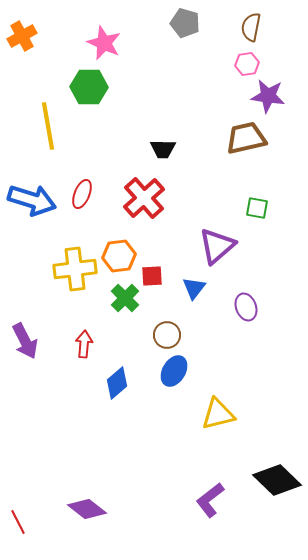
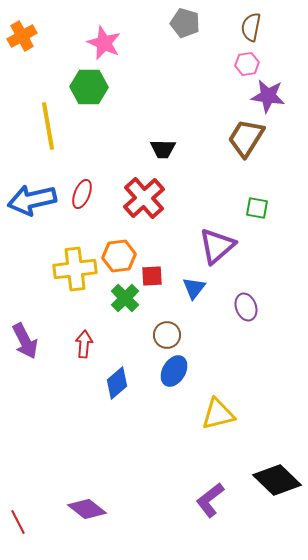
brown trapezoid: rotated 45 degrees counterclockwise
blue arrow: rotated 150 degrees clockwise
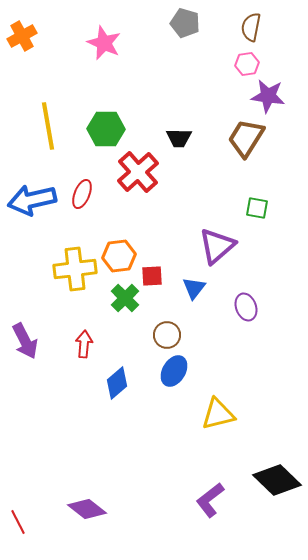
green hexagon: moved 17 px right, 42 px down
black trapezoid: moved 16 px right, 11 px up
red cross: moved 6 px left, 26 px up
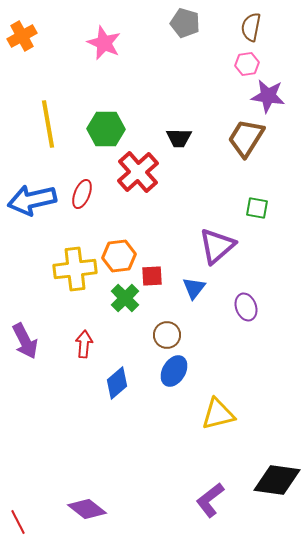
yellow line: moved 2 px up
black diamond: rotated 36 degrees counterclockwise
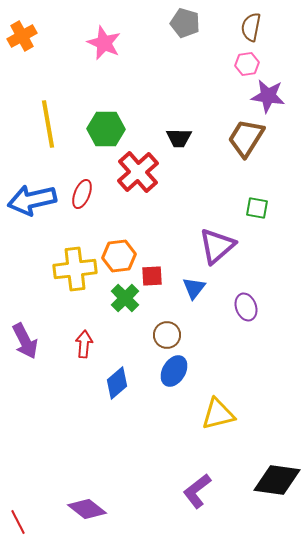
purple L-shape: moved 13 px left, 9 px up
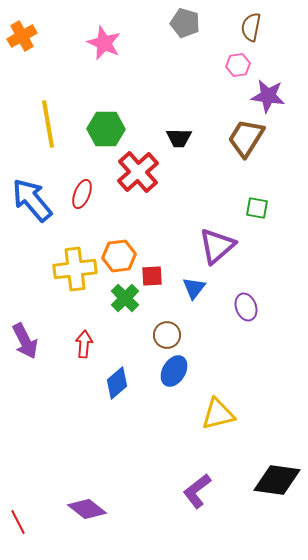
pink hexagon: moved 9 px left, 1 px down
blue arrow: rotated 63 degrees clockwise
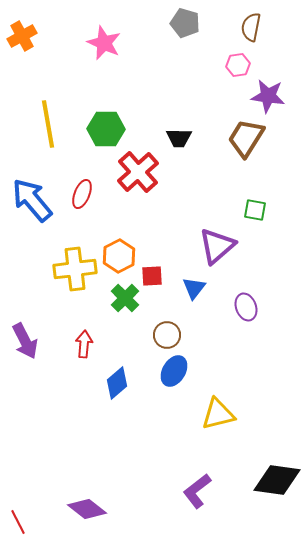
green square: moved 2 px left, 2 px down
orange hexagon: rotated 20 degrees counterclockwise
